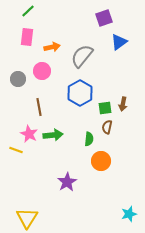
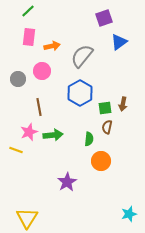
pink rectangle: moved 2 px right
orange arrow: moved 1 px up
pink star: moved 2 px up; rotated 24 degrees clockwise
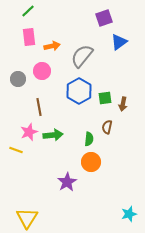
pink rectangle: rotated 12 degrees counterclockwise
blue hexagon: moved 1 px left, 2 px up
green square: moved 10 px up
orange circle: moved 10 px left, 1 px down
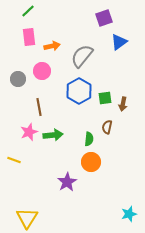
yellow line: moved 2 px left, 10 px down
